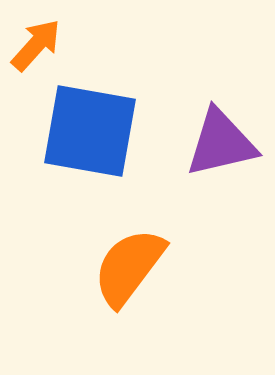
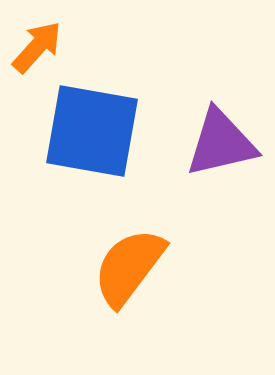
orange arrow: moved 1 px right, 2 px down
blue square: moved 2 px right
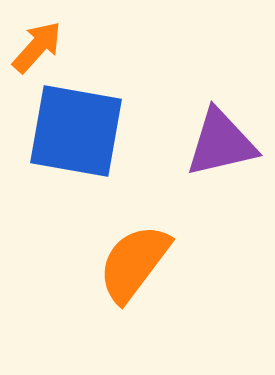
blue square: moved 16 px left
orange semicircle: moved 5 px right, 4 px up
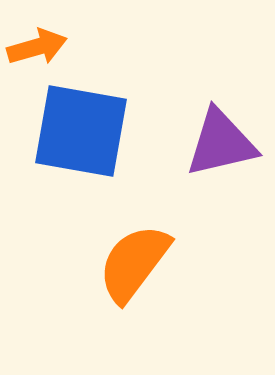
orange arrow: rotated 32 degrees clockwise
blue square: moved 5 px right
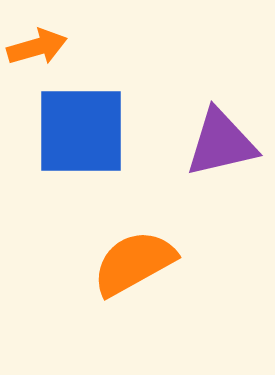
blue square: rotated 10 degrees counterclockwise
orange semicircle: rotated 24 degrees clockwise
